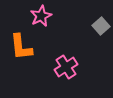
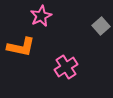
orange L-shape: rotated 72 degrees counterclockwise
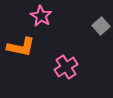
pink star: rotated 15 degrees counterclockwise
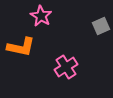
gray square: rotated 18 degrees clockwise
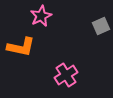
pink star: rotated 15 degrees clockwise
pink cross: moved 8 px down
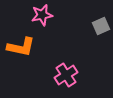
pink star: moved 1 px right, 1 px up; rotated 15 degrees clockwise
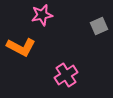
gray square: moved 2 px left
orange L-shape: rotated 16 degrees clockwise
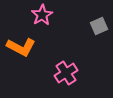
pink star: rotated 20 degrees counterclockwise
pink cross: moved 2 px up
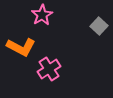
gray square: rotated 24 degrees counterclockwise
pink cross: moved 17 px left, 4 px up
